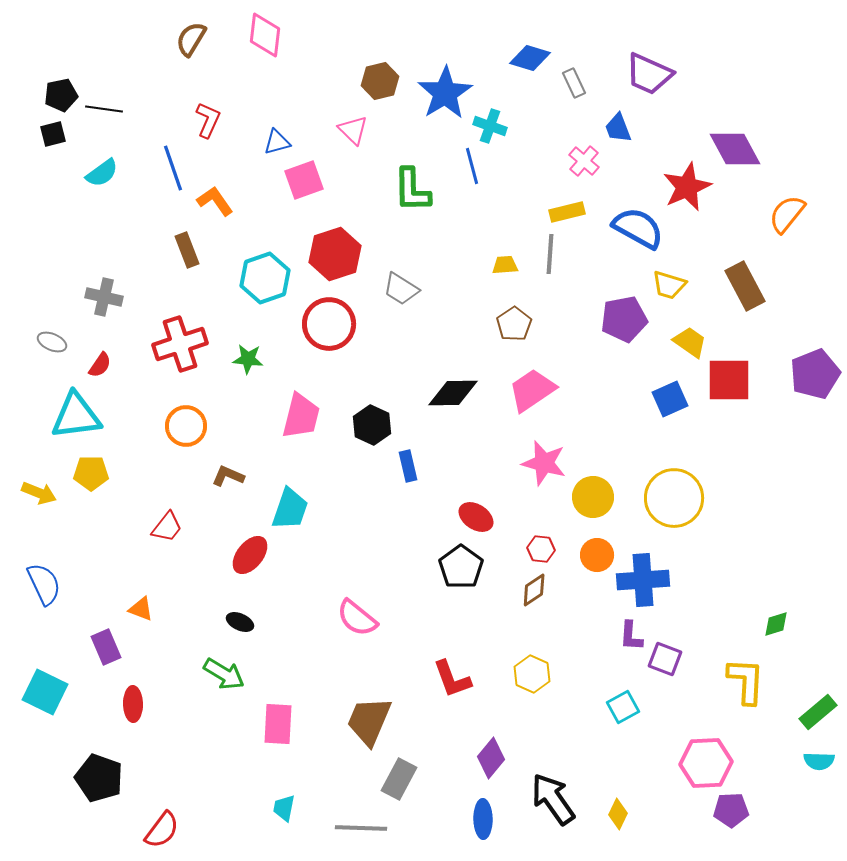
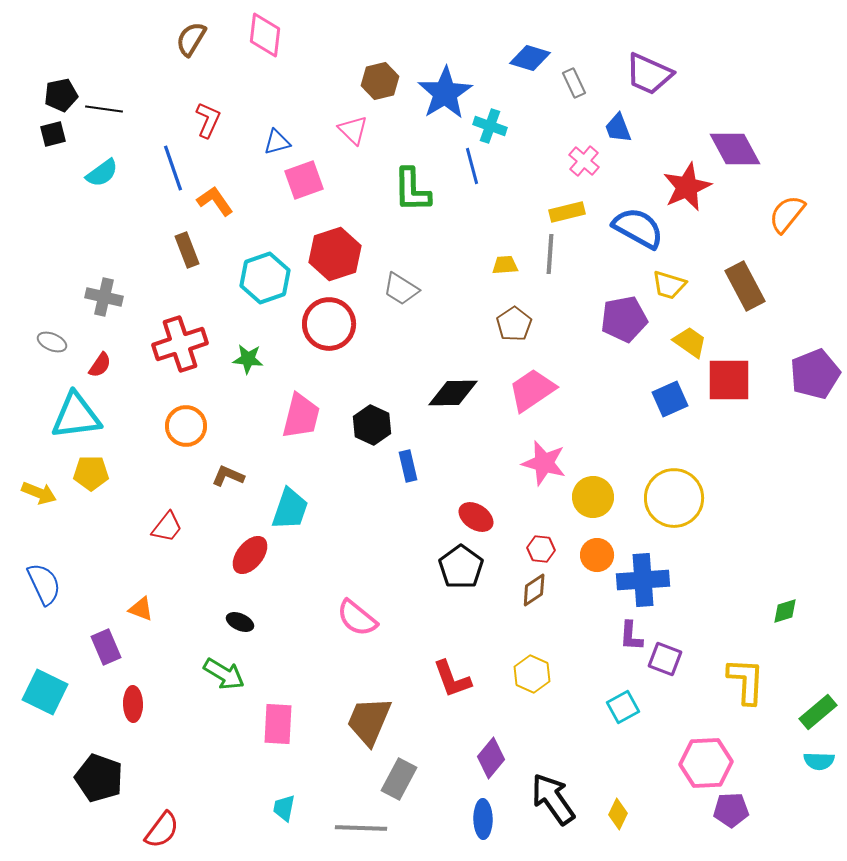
green diamond at (776, 624): moved 9 px right, 13 px up
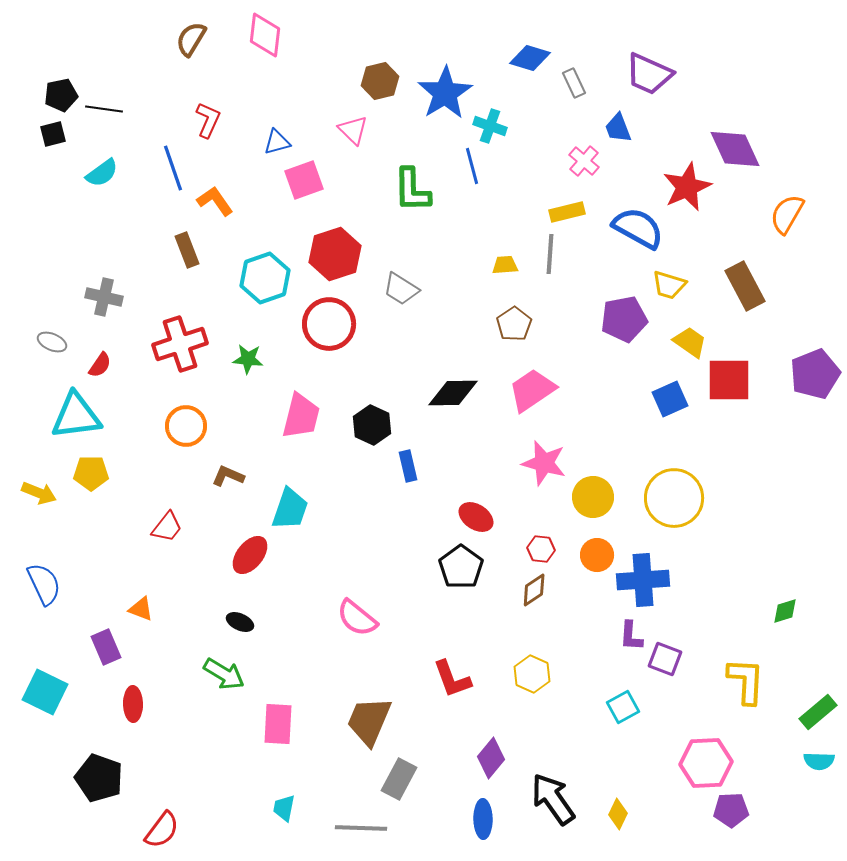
purple diamond at (735, 149): rotated 4 degrees clockwise
orange semicircle at (787, 214): rotated 9 degrees counterclockwise
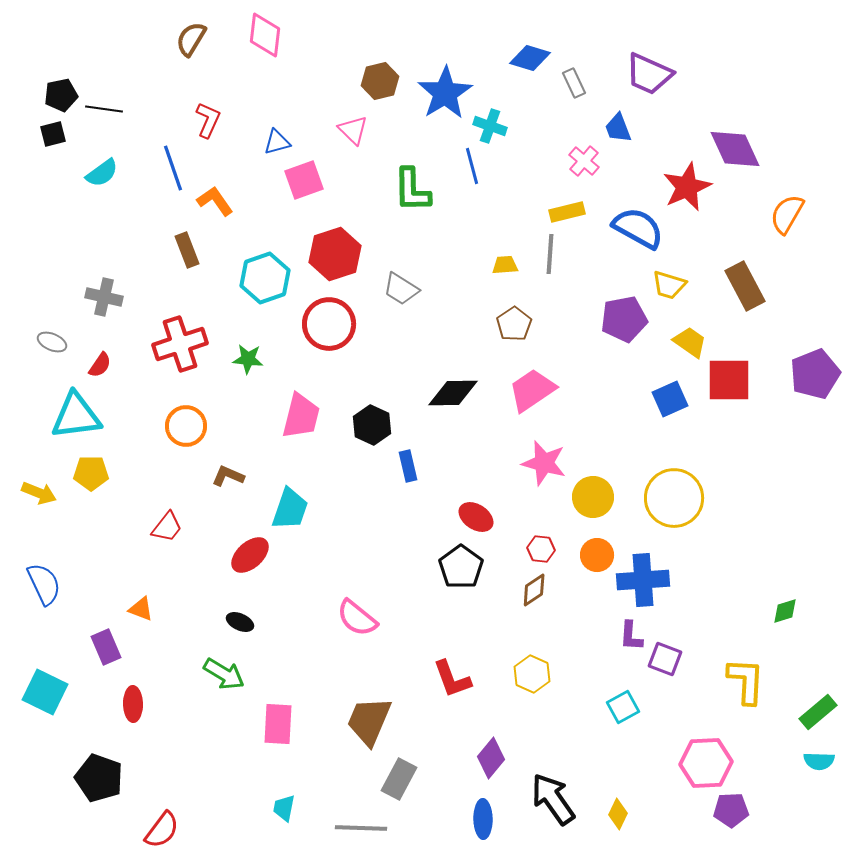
red ellipse at (250, 555): rotated 9 degrees clockwise
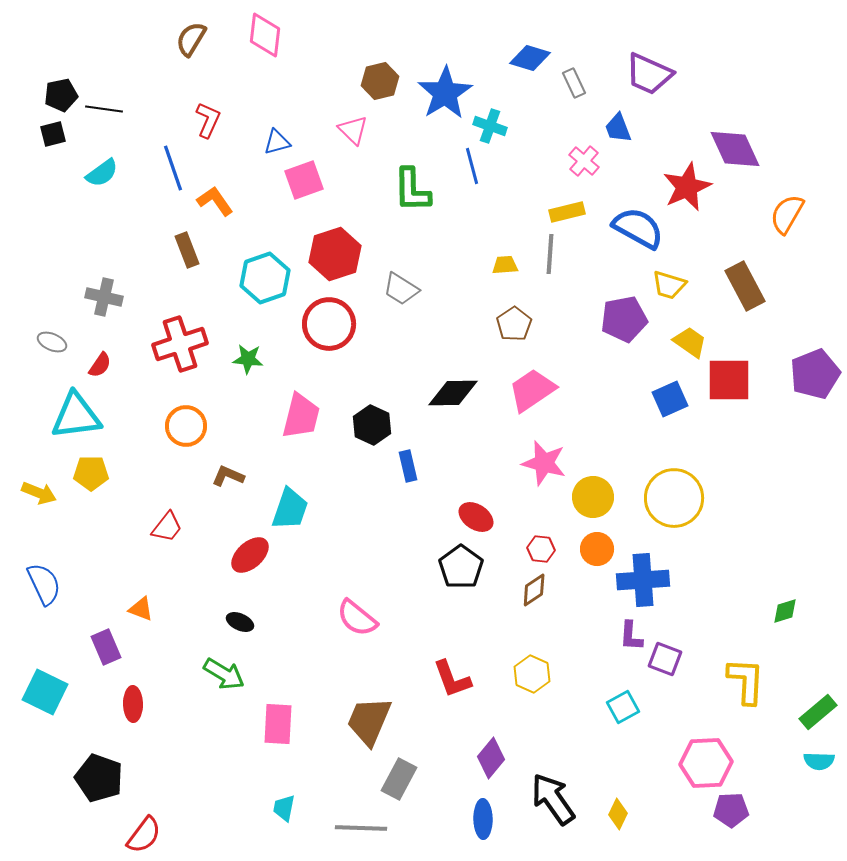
orange circle at (597, 555): moved 6 px up
red semicircle at (162, 830): moved 18 px left, 5 px down
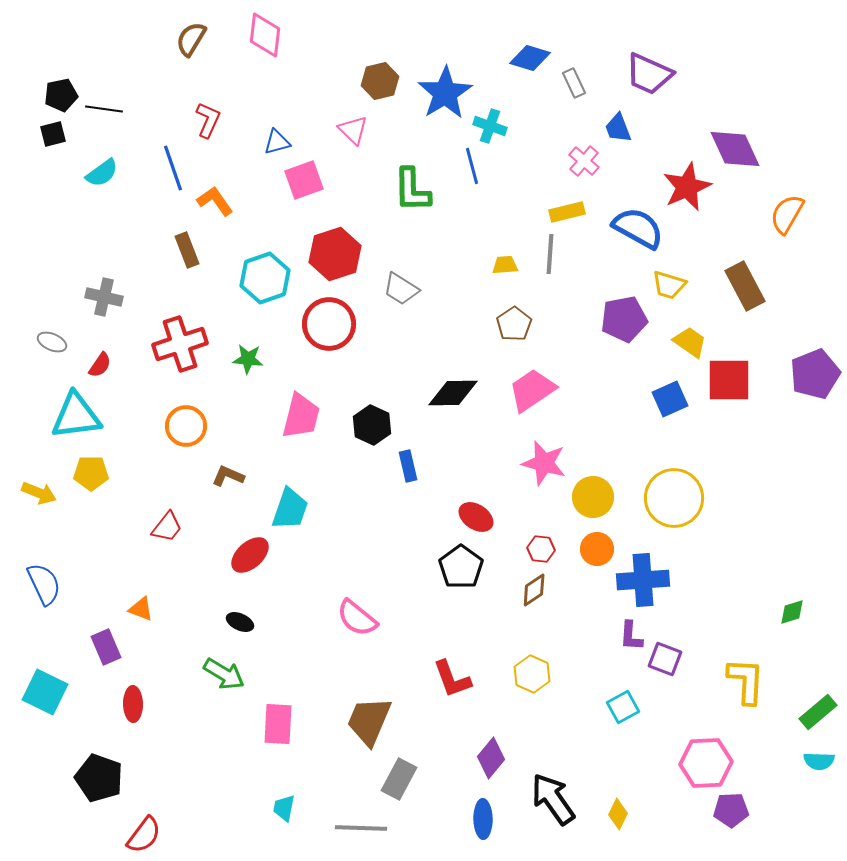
green diamond at (785, 611): moved 7 px right, 1 px down
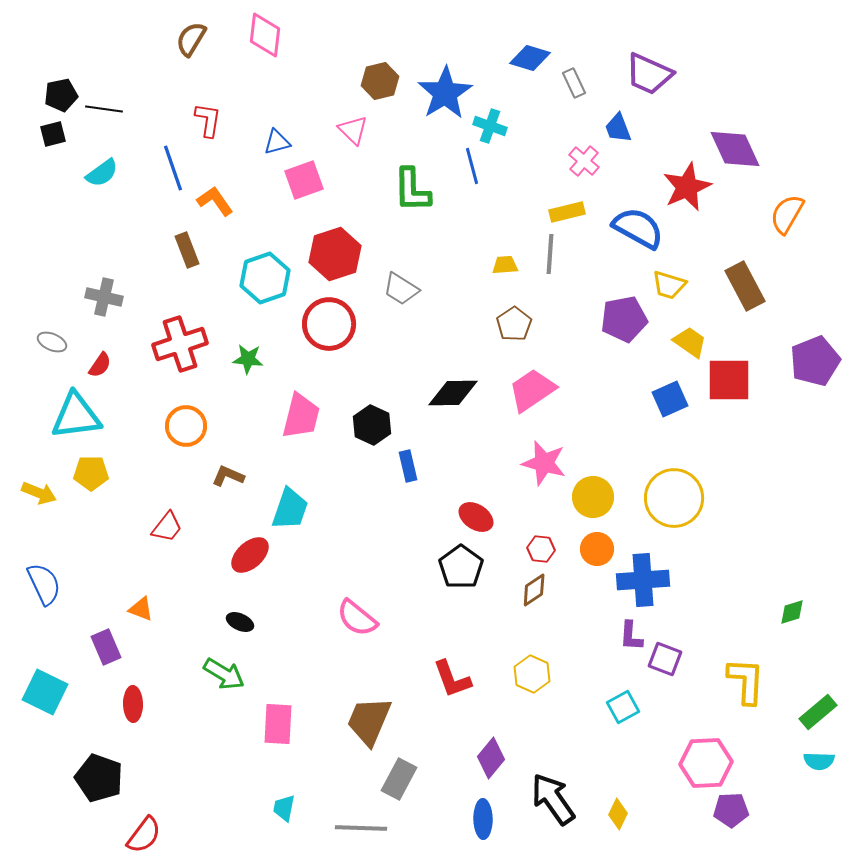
red L-shape at (208, 120): rotated 15 degrees counterclockwise
purple pentagon at (815, 374): moved 13 px up
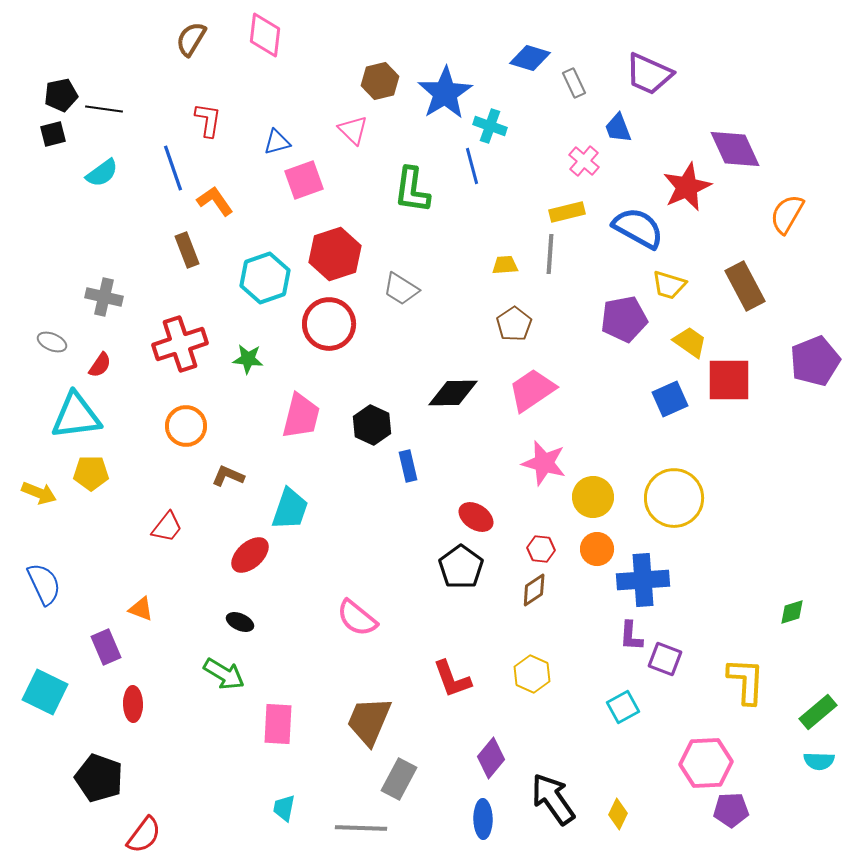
green L-shape at (412, 190): rotated 9 degrees clockwise
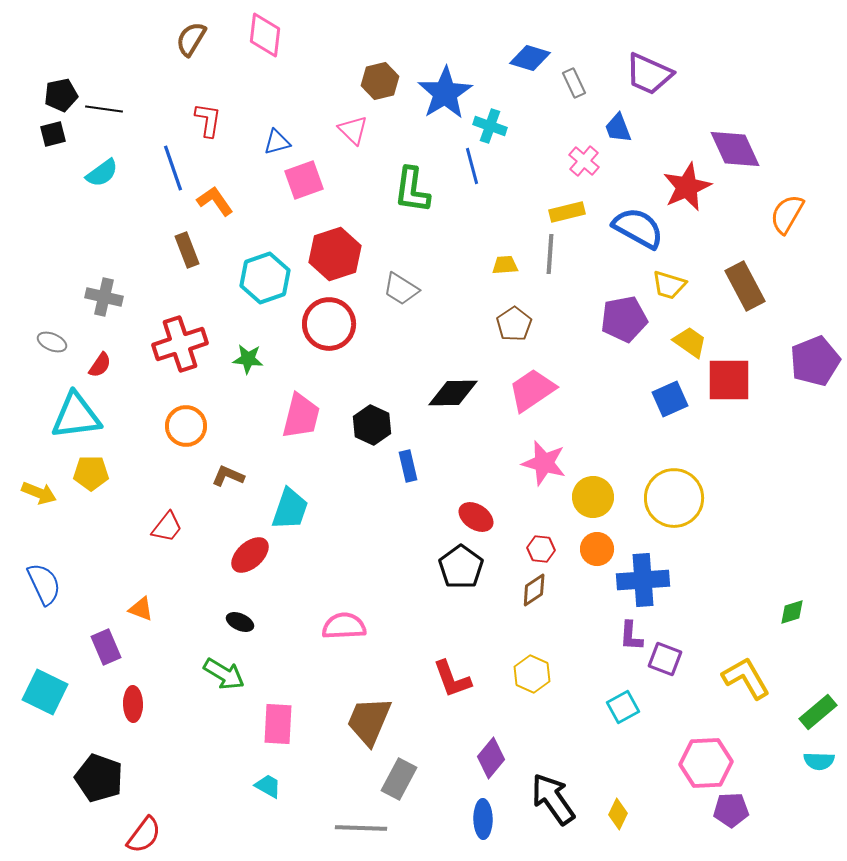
pink semicircle at (357, 618): moved 13 px left, 8 px down; rotated 138 degrees clockwise
yellow L-shape at (746, 681): moved 3 px up; rotated 33 degrees counterclockwise
cyan trapezoid at (284, 808): moved 16 px left, 22 px up; rotated 108 degrees clockwise
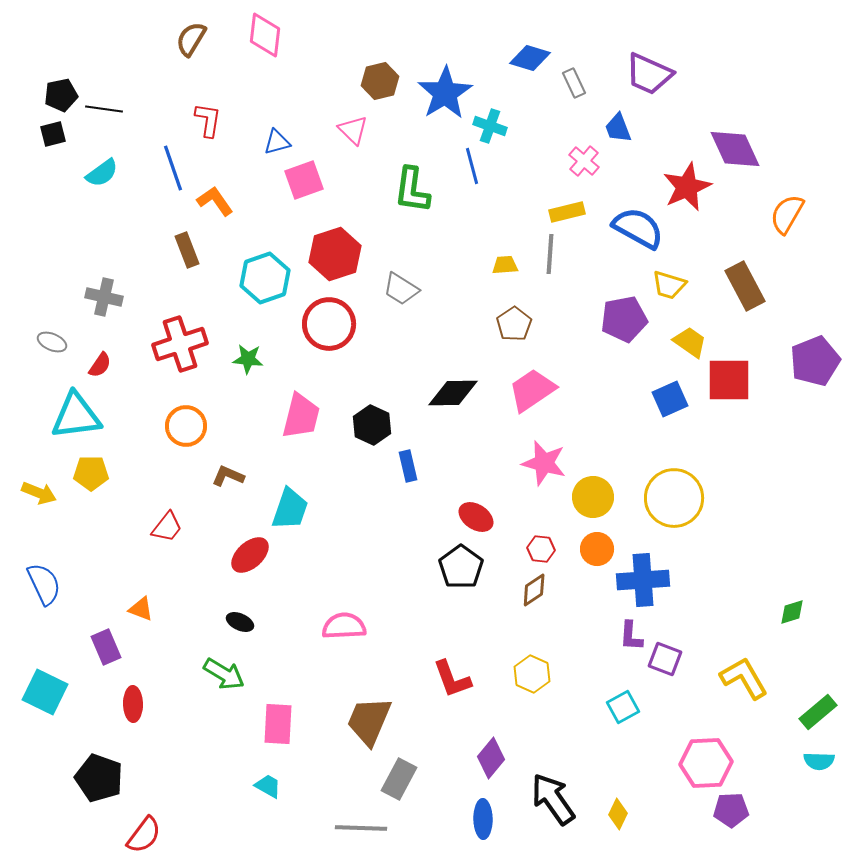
yellow L-shape at (746, 678): moved 2 px left
